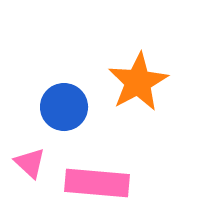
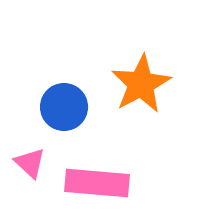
orange star: moved 3 px right, 2 px down
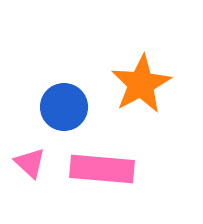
pink rectangle: moved 5 px right, 14 px up
